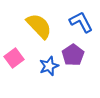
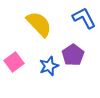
blue L-shape: moved 3 px right, 4 px up
yellow semicircle: moved 2 px up
pink square: moved 4 px down
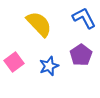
purple pentagon: moved 8 px right
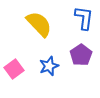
blue L-shape: rotated 35 degrees clockwise
pink square: moved 7 px down
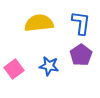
blue L-shape: moved 3 px left, 5 px down
yellow semicircle: moved 1 px up; rotated 52 degrees counterclockwise
blue star: rotated 30 degrees clockwise
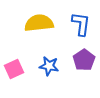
blue L-shape: moved 1 px down
purple pentagon: moved 3 px right, 5 px down
pink square: rotated 12 degrees clockwise
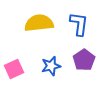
blue L-shape: moved 2 px left
blue star: moved 2 px right; rotated 24 degrees counterclockwise
